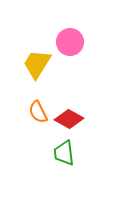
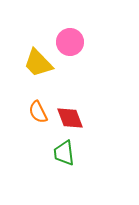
yellow trapezoid: moved 1 px right, 1 px up; rotated 76 degrees counterclockwise
red diamond: moved 1 px right, 1 px up; rotated 40 degrees clockwise
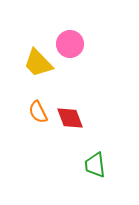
pink circle: moved 2 px down
green trapezoid: moved 31 px right, 12 px down
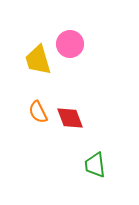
yellow trapezoid: moved 3 px up; rotated 28 degrees clockwise
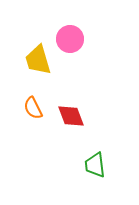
pink circle: moved 5 px up
orange semicircle: moved 5 px left, 4 px up
red diamond: moved 1 px right, 2 px up
